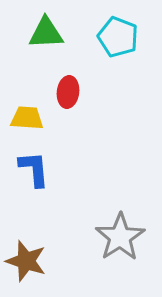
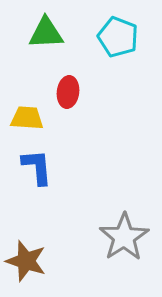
blue L-shape: moved 3 px right, 2 px up
gray star: moved 4 px right
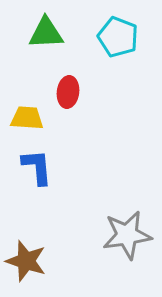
gray star: moved 3 px right, 2 px up; rotated 24 degrees clockwise
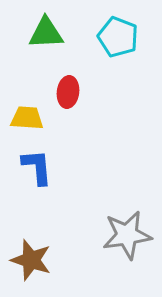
brown star: moved 5 px right, 1 px up
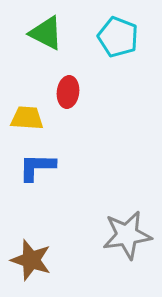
green triangle: rotated 30 degrees clockwise
blue L-shape: rotated 84 degrees counterclockwise
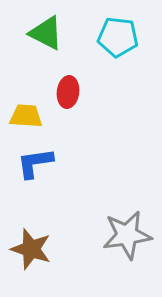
cyan pentagon: rotated 15 degrees counterclockwise
yellow trapezoid: moved 1 px left, 2 px up
blue L-shape: moved 2 px left, 4 px up; rotated 9 degrees counterclockwise
brown star: moved 11 px up
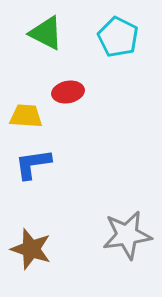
cyan pentagon: rotated 21 degrees clockwise
red ellipse: rotated 72 degrees clockwise
blue L-shape: moved 2 px left, 1 px down
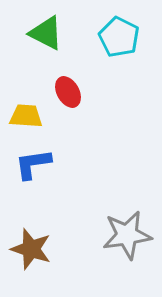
cyan pentagon: moved 1 px right
red ellipse: rotated 72 degrees clockwise
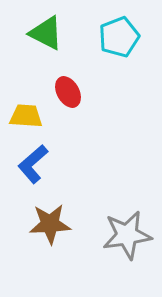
cyan pentagon: rotated 24 degrees clockwise
blue L-shape: rotated 33 degrees counterclockwise
brown star: moved 19 px right, 25 px up; rotated 21 degrees counterclockwise
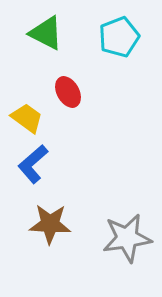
yellow trapezoid: moved 1 px right, 2 px down; rotated 32 degrees clockwise
brown star: rotated 6 degrees clockwise
gray star: moved 3 px down
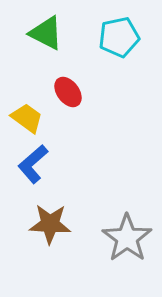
cyan pentagon: rotated 9 degrees clockwise
red ellipse: rotated 8 degrees counterclockwise
gray star: rotated 27 degrees counterclockwise
